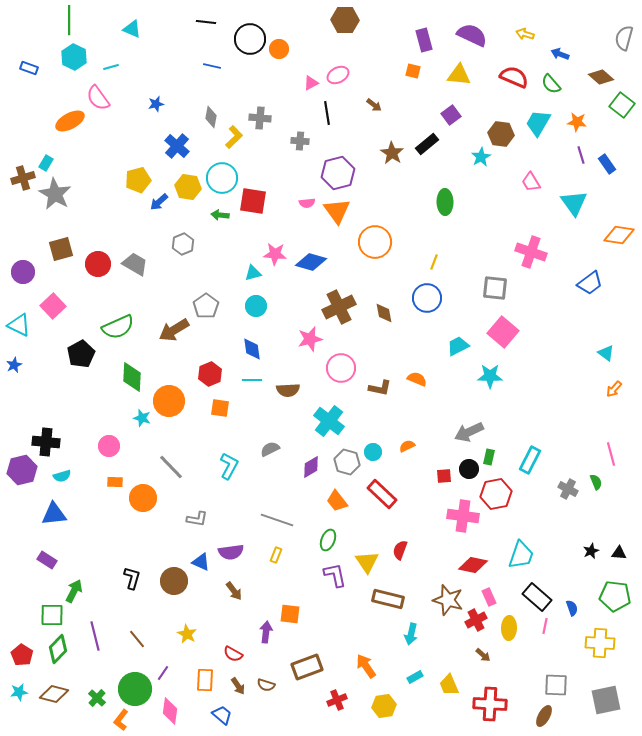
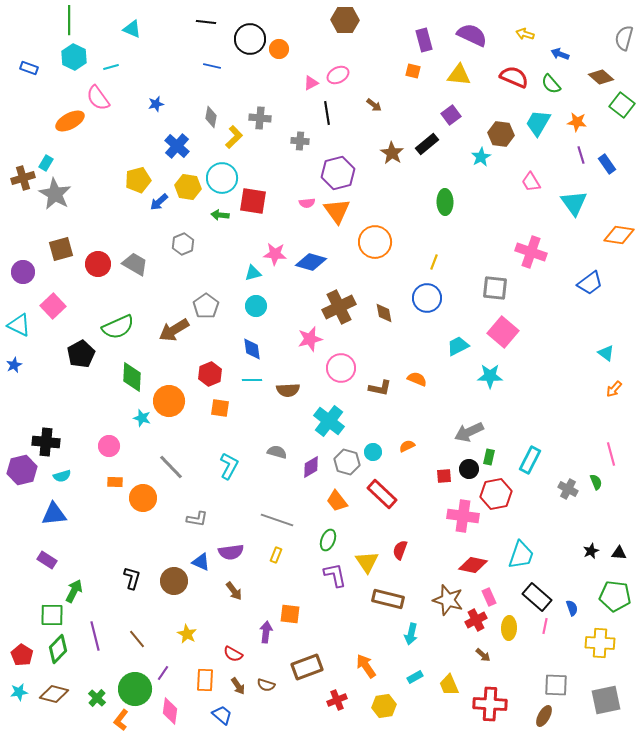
gray semicircle at (270, 449): moved 7 px right, 3 px down; rotated 42 degrees clockwise
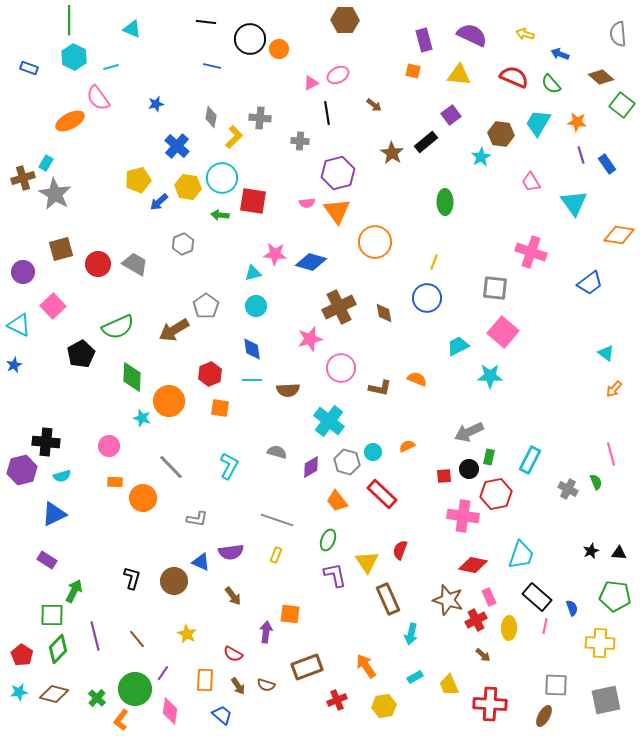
gray semicircle at (624, 38): moved 6 px left, 4 px up; rotated 20 degrees counterclockwise
black rectangle at (427, 144): moved 1 px left, 2 px up
blue triangle at (54, 514): rotated 20 degrees counterclockwise
brown arrow at (234, 591): moved 1 px left, 5 px down
brown rectangle at (388, 599): rotated 52 degrees clockwise
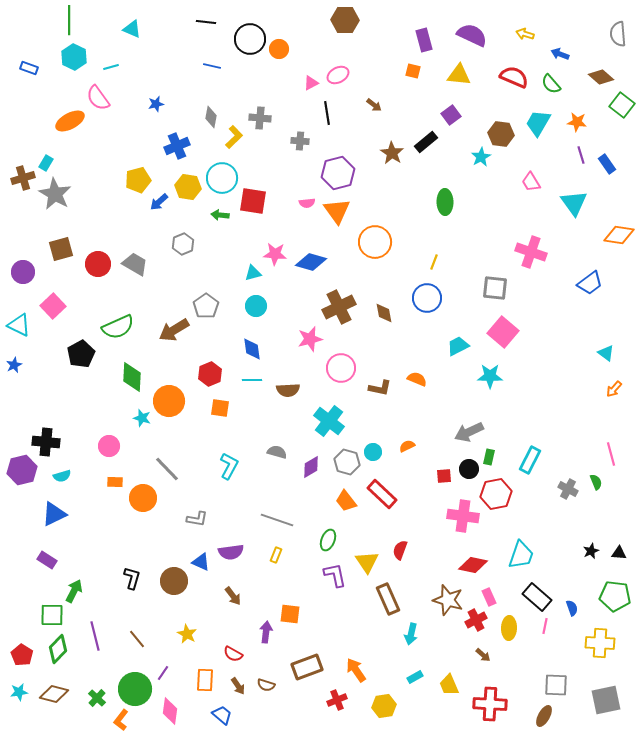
blue cross at (177, 146): rotated 25 degrees clockwise
gray line at (171, 467): moved 4 px left, 2 px down
orange trapezoid at (337, 501): moved 9 px right
orange arrow at (366, 666): moved 10 px left, 4 px down
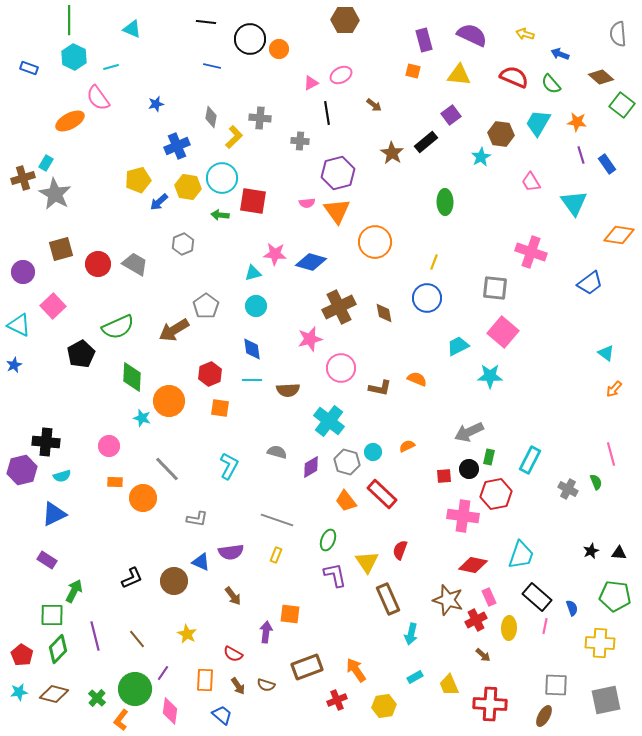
pink ellipse at (338, 75): moved 3 px right
black L-shape at (132, 578): rotated 50 degrees clockwise
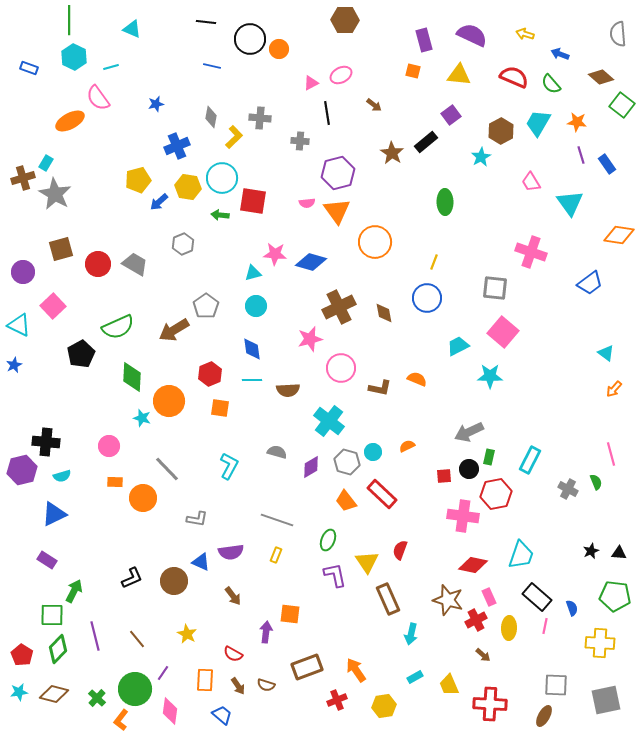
brown hexagon at (501, 134): moved 3 px up; rotated 25 degrees clockwise
cyan triangle at (574, 203): moved 4 px left
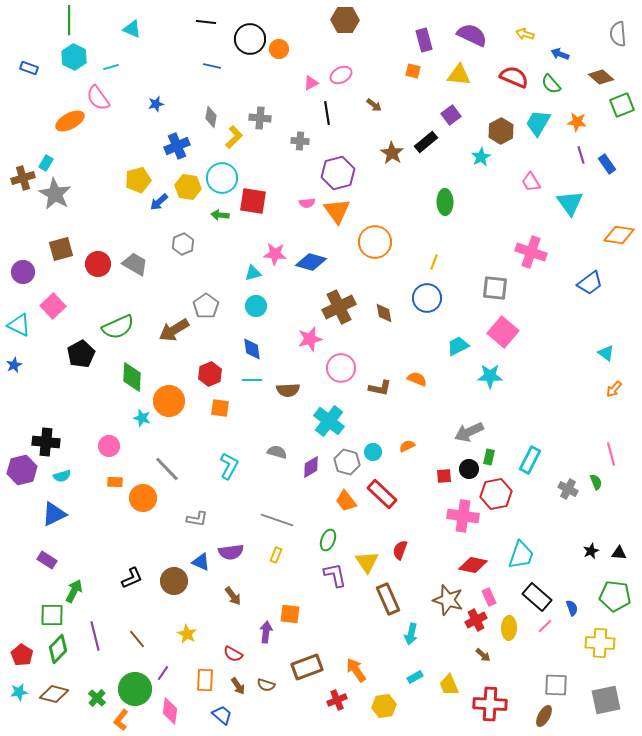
green square at (622, 105): rotated 30 degrees clockwise
pink line at (545, 626): rotated 35 degrees clockwise
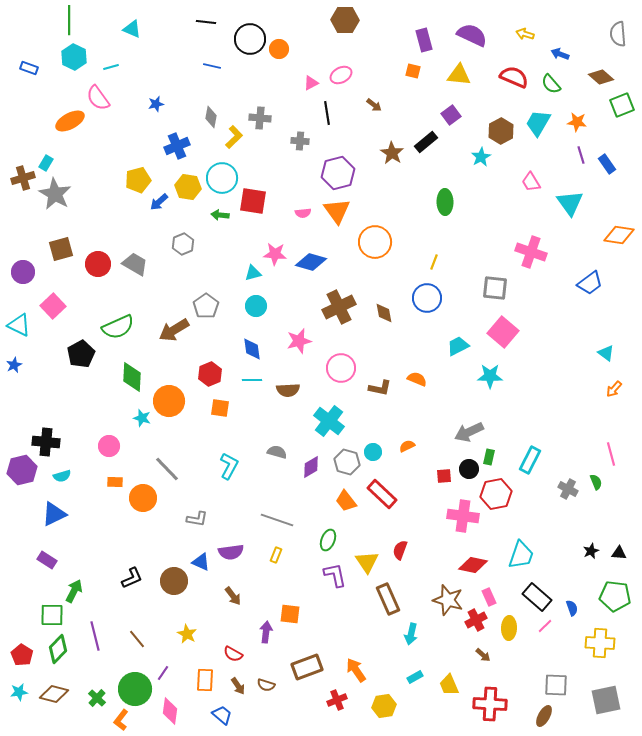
pink semicircle at (307, 203): moved 4 px left, 10 px down
pink star at (310, 339): moved 11 px left, 2 px down
